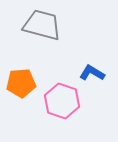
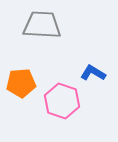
gray trapezoid: rotated 12 degrees counterclockwise
blue L-shape: moved 1 px right
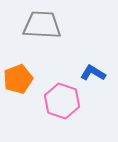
orange pentagon: moved 3 px left, 4 px up; rotated 16 degrees counterclockwise
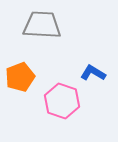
orange pentagon: moved 2 px right, 2 px up
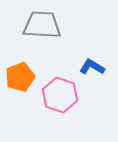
blue L-shape: moved 1 px left, 6 px up
pink hexagon: moved 2 px left, 6 px up
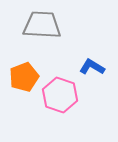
orange pentagon: moved 4 px right
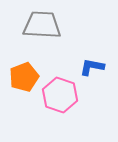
blue L-shape: rotated 20 degrees counterclockwise
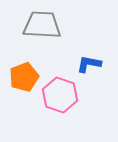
blue L-shape: moved 3 px left, 3 px up
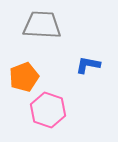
blue L-shape: moved 1 px left, 1 px down
pink hexagon: moved 12 px left, 15 px down
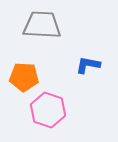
orange pentagon: rotated 24 degrees clockwise
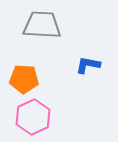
orange pentagon: moved 2 px down
pink hexagon: moved 15 px left, 7 px down; rotated 16 degrees clockwise
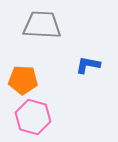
orange pentagon: moved 1 px left, 1 px down
pink hexagon: rotated 20 degrees counterclockwise
